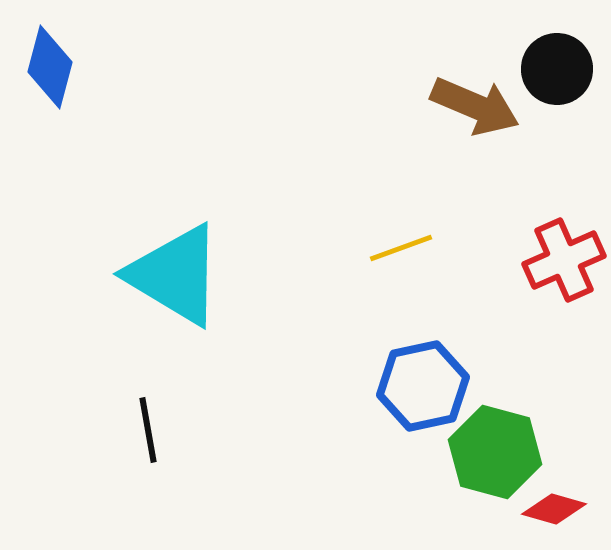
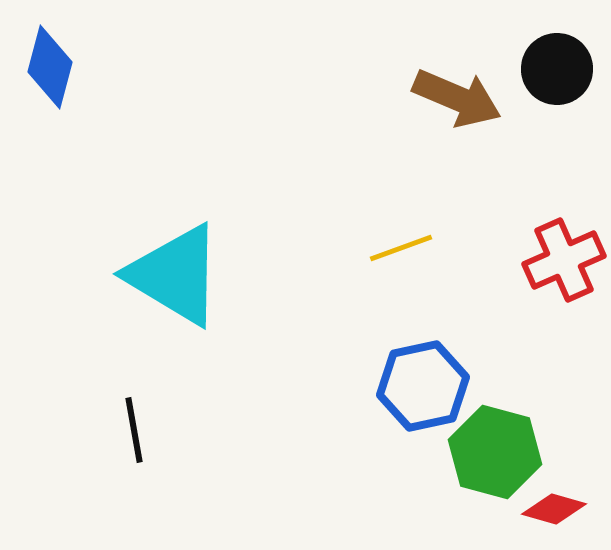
brown arrow: moved 18 px left, 8 px up
black line: moved 14 px left
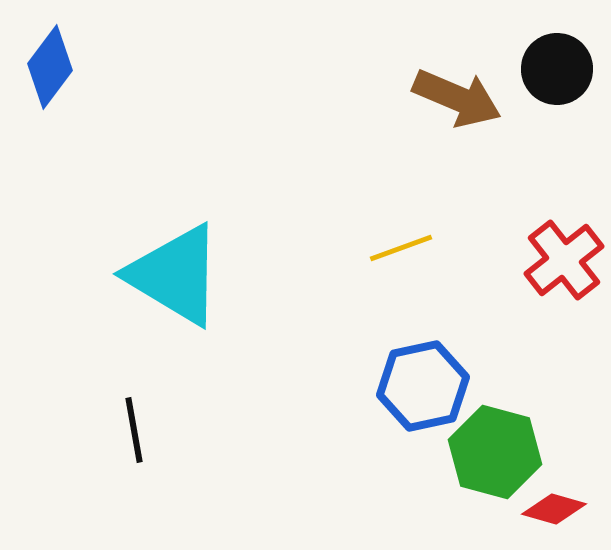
blue diamond: rotated 22 degrees clockwise
red cross: rotated 14 degrees counterclockwise
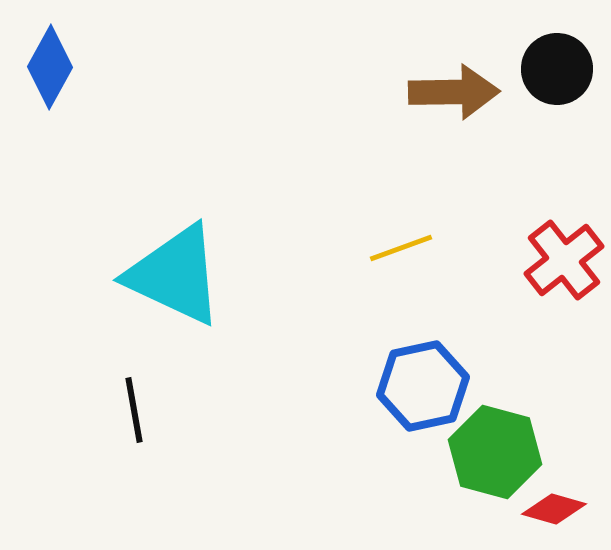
blue diamond: rotated 8 degrees counterclockwise
brown arrow: moved 3 px left, 6 px up; rotated 24 degrees counterclockwise
cyan triangle: rotated 6 degrees counterclockwise
black line: moved 20 px up
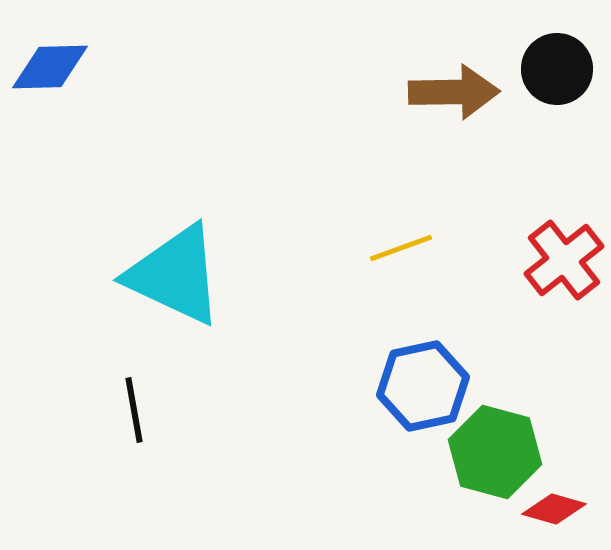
blue diamond: rotated 60 degrees clockwise
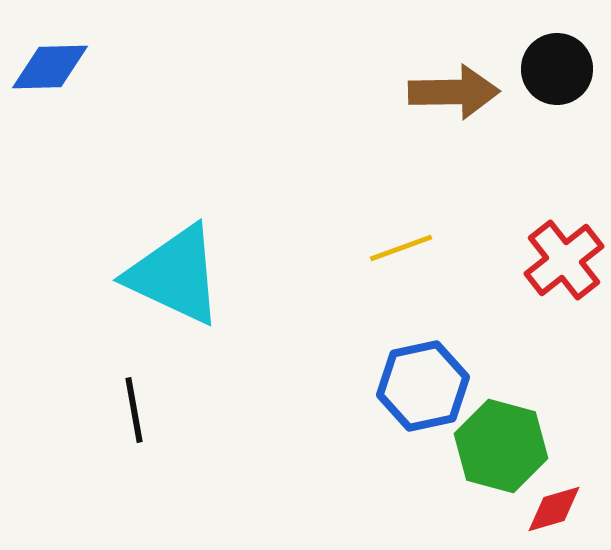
green hexagon: moved 6 px right, 6 px up
red diamond: rotated 32 degrees counterclockwise
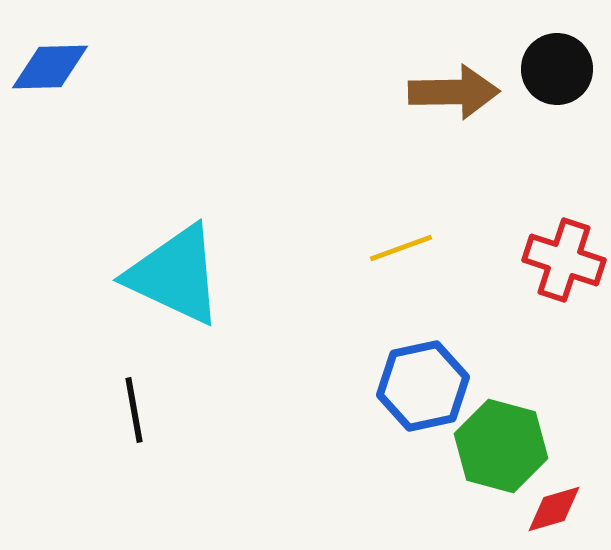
red cross: rotated 34 degrees counterclockwise
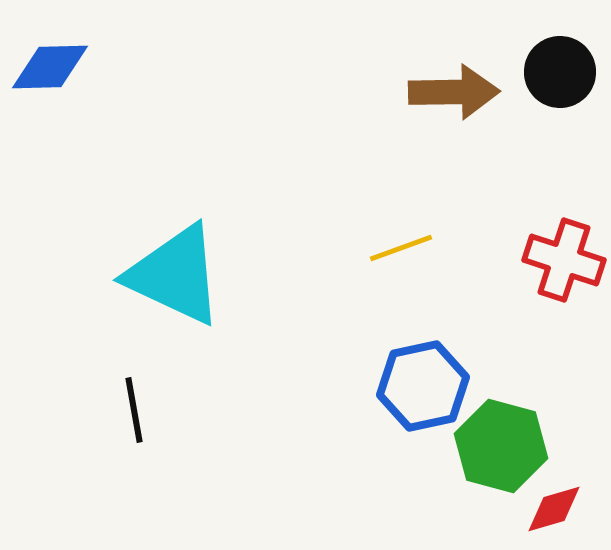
black circle: moved 3 px right, 3 px down
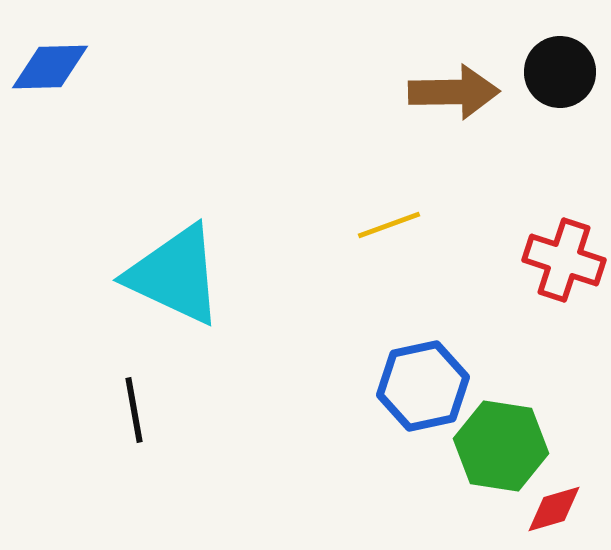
yellow line: moved 12 px left, 23 px up
green hexagon: rotated 6 degrees counterclockwise
